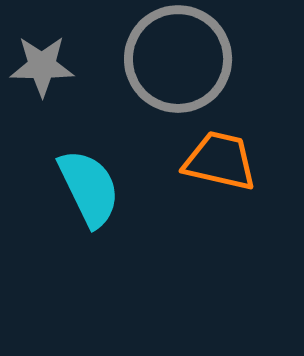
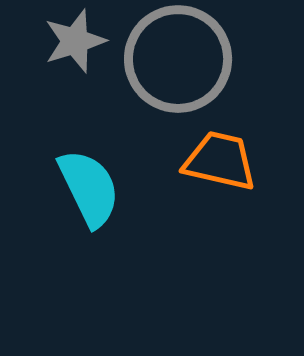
gray star: moved 33 px right, 25 px up; rotated 18 degrees counterclockwise
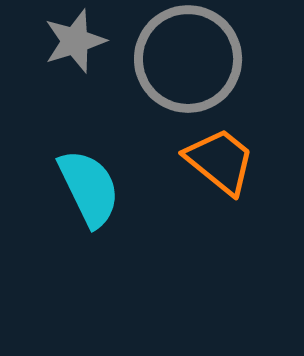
gray circle: moved 10 px right
orange trapezoid: rotated 26 degrees clockwise
